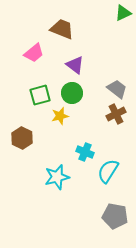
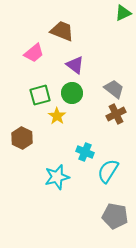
brown trapezoid: moved 2 px down
gray trapezoid: moved 3 px left
yellow star: moved 3 px left; rotated 24 degrees counterclockwise
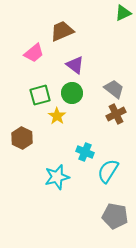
brown trapezoid: rotated 45 degrees counterclockwise
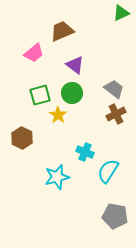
green triangle: moved 2 px left
yellow star: moved 1 px right, 1 px up
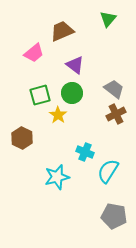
green triangle: moved 13 px left, 6 px down; rotated 24 degrees counterclockwise
gray pentagon: moved 1 px left
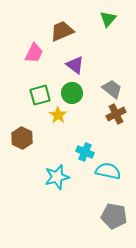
pink trapezoid: rotated 25 degrees counterclockwise
gray trapezoid: moved 2 px left
cyan semicircle: rotated 70 degrees clockwise
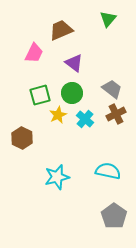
brown trapezoid: moved 1 px left, 1 px up
purple triangle: moved 1 px left, 2 px up
yellow star: rotated 12 degrees clockwise
cyan cross: moved 33 px up; rotated 18 degrees clockwise
gray pentagon: rotated 25 degrees clockwise
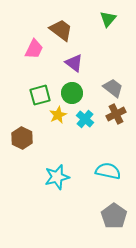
brown trapezoid: rotated 60 degrees clockwise
pink trapezoid: moved 4 px up
gray trapezoid: moved 1 px right, 1 px up
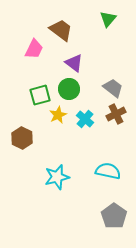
green circle: moved 3 px left, 4 px up
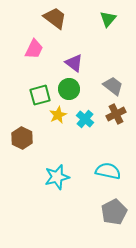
brown trapezoid: moved 6 px left, 12 px up
gray trapezoid: moved 2 px up
gray pentagon: moved 4 px up; rotated 10 degrees clockwise
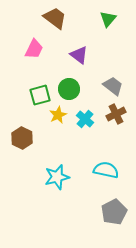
purple triangle: moved 5 px right, 8 px up
cyan semicircle: moved 2 px left, 1 px up
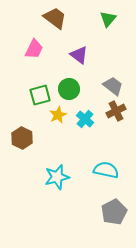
brown cross: moved 3 px up
